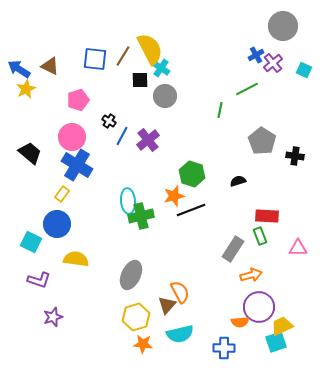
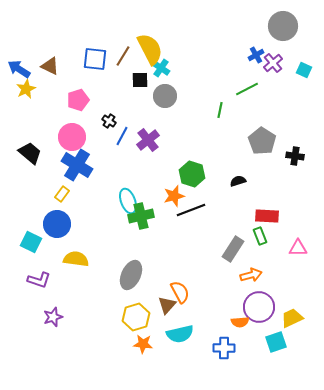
cyan ellipse at (128, 201): rotated 15 degrees counterclockwise
yellow trapezoid at (282, 326): moved 10 px right, 8 px up
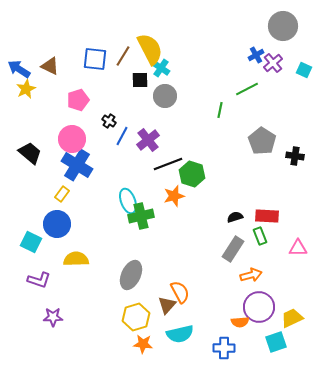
pink circle at (72, 137): moved 2 px down
black semicircle at (238, 181): moved 3 px left, 36 px down
black line at (191, 210): moved 23 px left, 46 px up
yellow semicircle at (76, 259): rotated 10 degrees counterclockwise
purple star at (53, 317): rotated 18 degrees clockwise
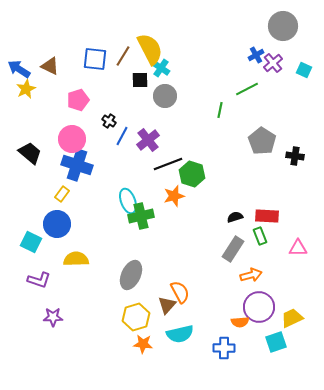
blue cross at (77, 165): rotated 12 degrees counterclockwise
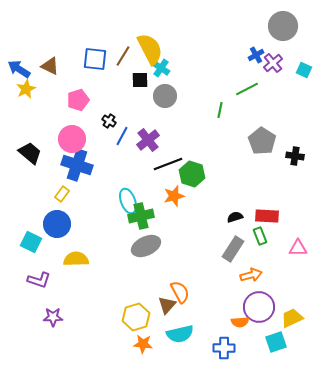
gray ellipse at (131, 275): moved 15 px right, 29 px up; rotated 40 degrees clockwise
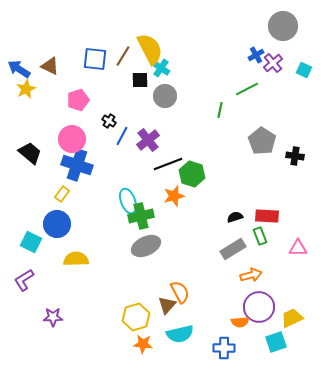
gray rectangle at (233, 249): rotated 25 degrees clockwise
purple L-shape at (39, 280): moved 15 px left; rotated 130 degrees clockwise
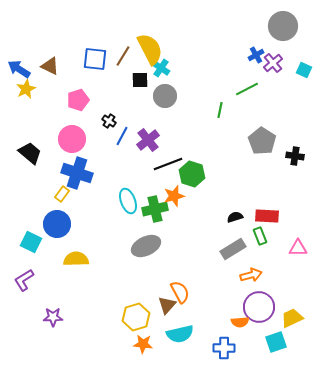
blue cross at (77, 165): moved 8 px down
green cross at (141, 216): moved 14 px right, 7 px up
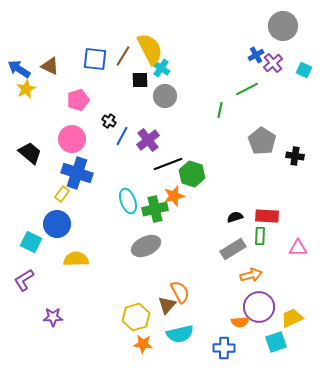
green rectangle at (260, 236): rotated 24 degrees clockwise
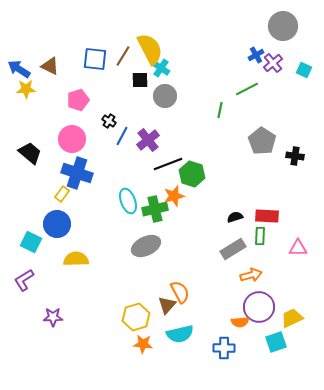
yellow star at (26, 89): rotated 24 degrees clockwise
